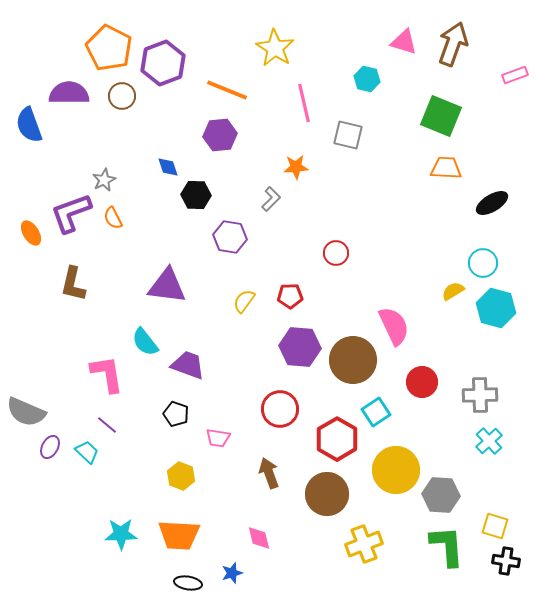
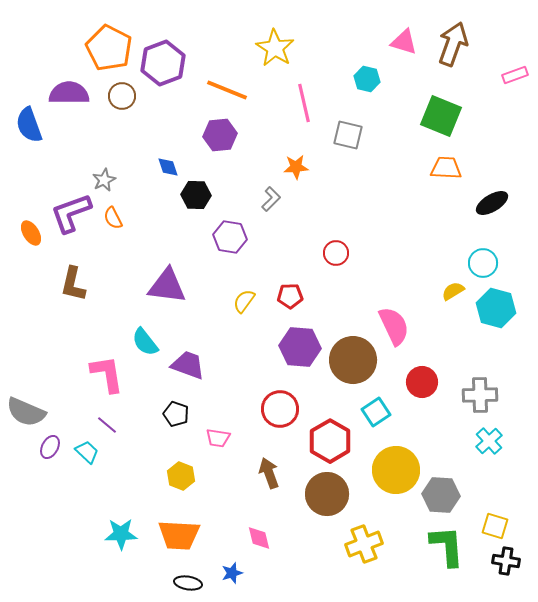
red hexagon at (337, 439): moved 7 px left, 2 px down
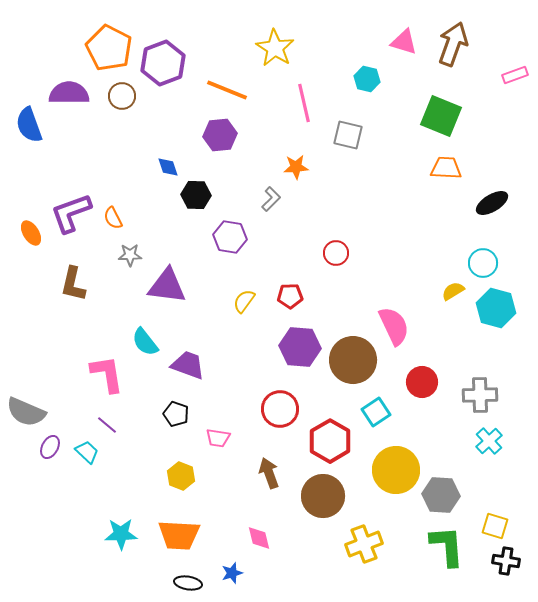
gray star at (104, 180): moved 26 px right, 75 px down; rotated 25 degrees clockwise
brown circle at (327, 494): moved 4 px left, 2 px down
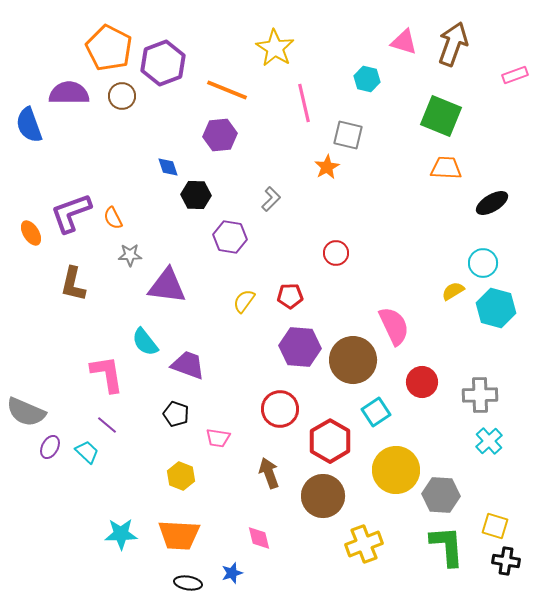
orange star at (296, 167): moved 31 px right; rotated 25 degrees counterclockwise
